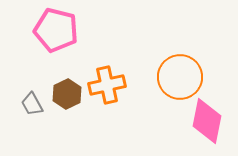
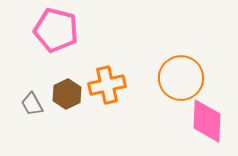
orange circle: moved 1 px right, 1 px down
pink diamond: rotated 9 degrees counterclockwise
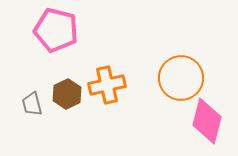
gray trapezoid: rotated 15 degrees clockwise
pink diamond: rotated 12 degrees clockwise
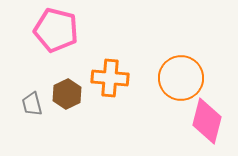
orange cross: moved 3 px right, 7 px up; rotated 18 degrees clockwise
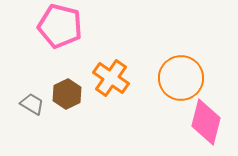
pink pentagon: moved 4 px right, 4 px up
orange cross: moved 1 px right; rotated 30 degrees clockwise
gray trapezoid: rotated 135 degrees clockwise
pink diamond: moved 1 px left, 1 px down
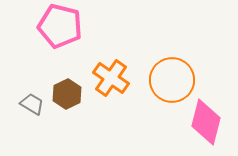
orange circle: moved 9 px left, 2 px down
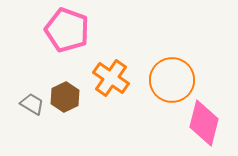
pink pentagon: moved 7 px right, 4 px down; rotated 6 degrees clockwise
brown hexagon: moved 2 px left, 3 px down
pink diamond: moved 2 px left, 1 px down
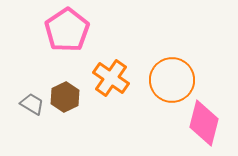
pink pentagon: rotated 18 degrees clockwise
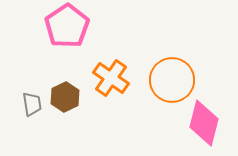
pink pentagon: moved 4 px up
gray trapezoid: rotated 50 degrees clockwise
